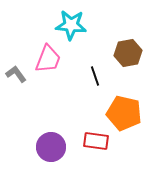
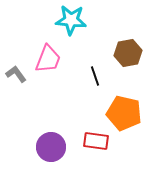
cyan star: moved 5 px up
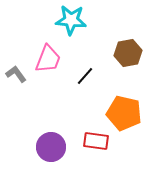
black line: moved 10 px left; rotated 60 degrees clockwise
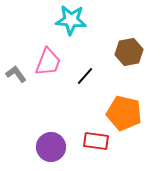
brown hexagon: moved 1 px right, 1 px up
pink trapezoid: moved 3 px down
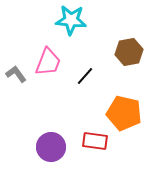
red rectangle: moved 1 px left
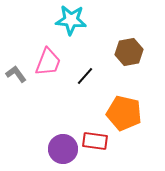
purple circle: moved 12 px right, 2 px down
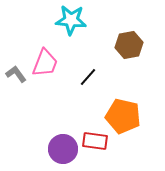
brown hexagon: moved 7 px up
pink trapezoid: moved 3 px left, 1 px down
black line: moved 3 px right, 1 px down
orange pentagon: moved 1 px left, 3 px down
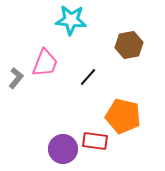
gray L-shape: moved 4 px down; rotated 75 degrees clockwise
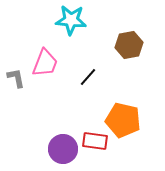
gray L-shape: rotated 50 degrees counterclockwise
orange pentagon: moved 4 px down
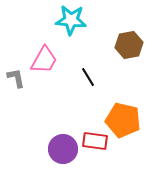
pink trapezoid: moved 1 px left, 3 px up; rotated 8 degrees clockwise
black line: rotated 72 degrees counterclockwise
